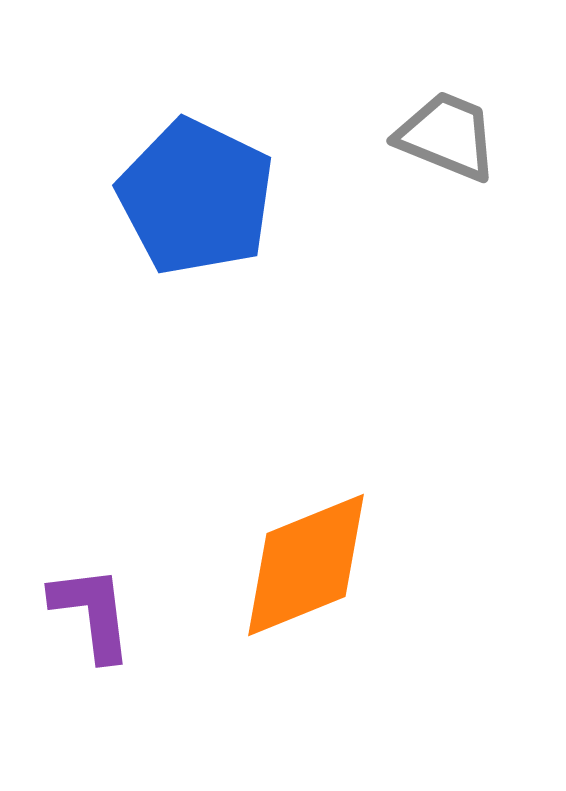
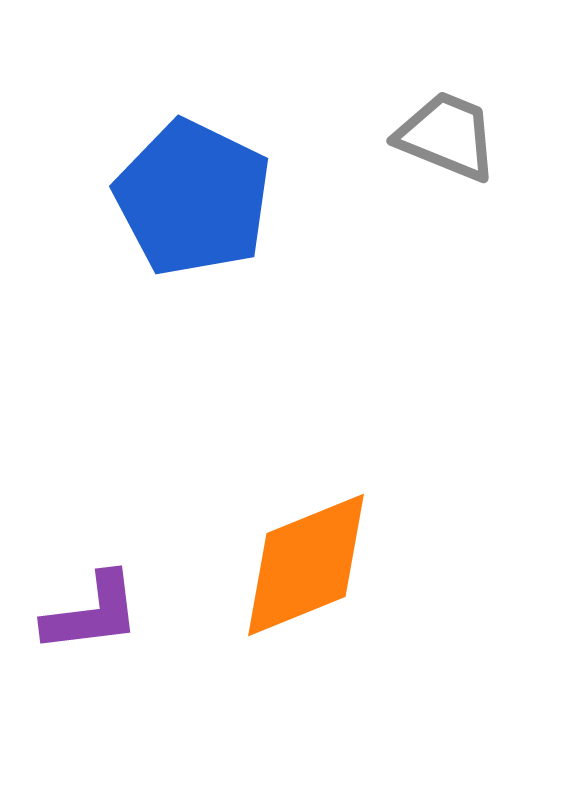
blue pentagon: moved 3 px left, 1 px down
purple L-shape: rotated 90 degrees clockwise
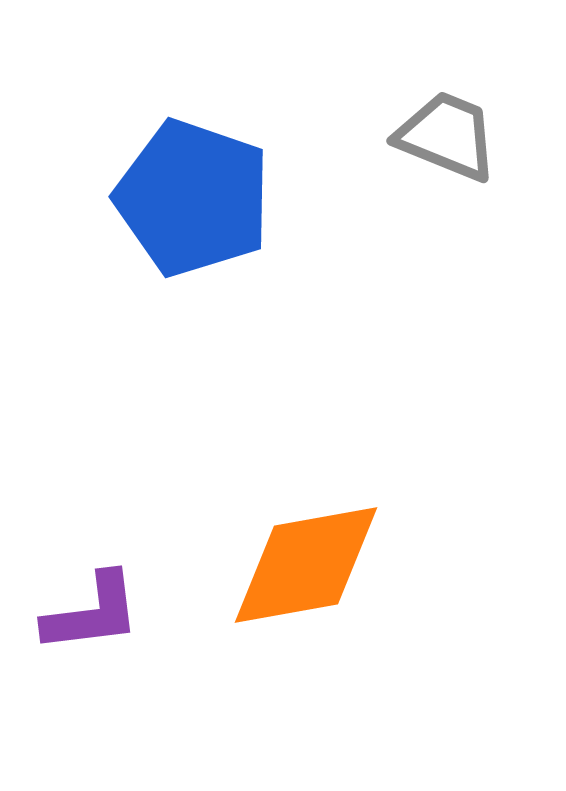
blue pentagon: rotated 7 degrees counterclockwise
orange diamond: rotated 12 degrees clockwise
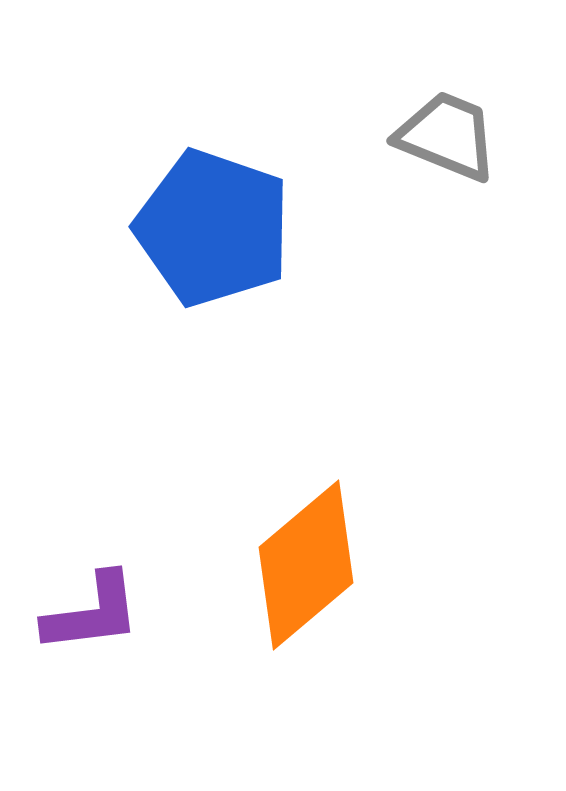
blue pentagon: moved 20 px right, 30 px down
orange diamond: rotated 30 degrees counterclockwise
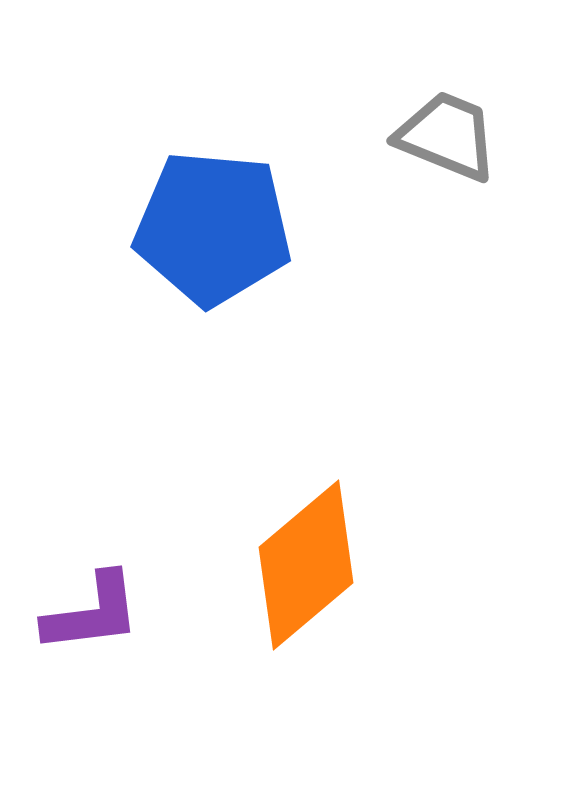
blue pentagon: rotated 14 degrees counterclockwise
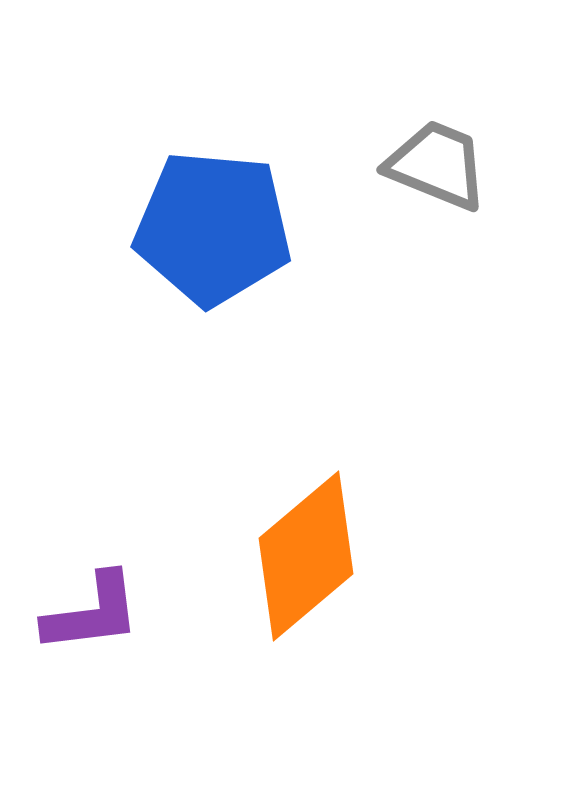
gray trapezoid: moved 10 px left, 29 px down
orange diamond: moved 9 px up
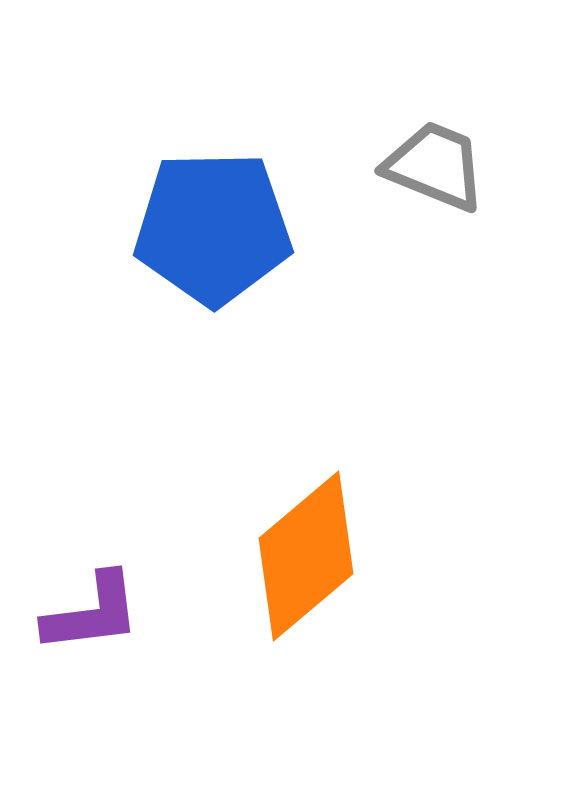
gray trapezoid: moved 2 px left, 1 px down
blue pentagon: rotated 6 degrees counterclockwise
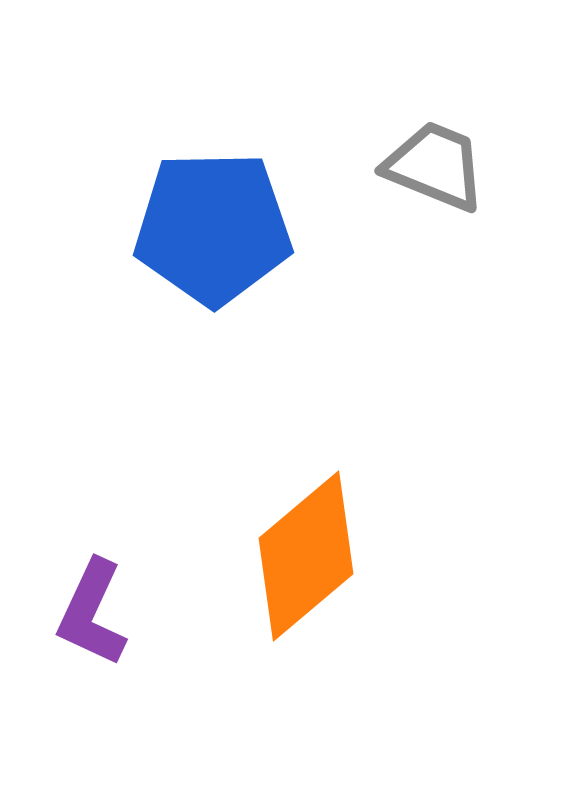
purple L-shape: rotated 122 degrees clockwise
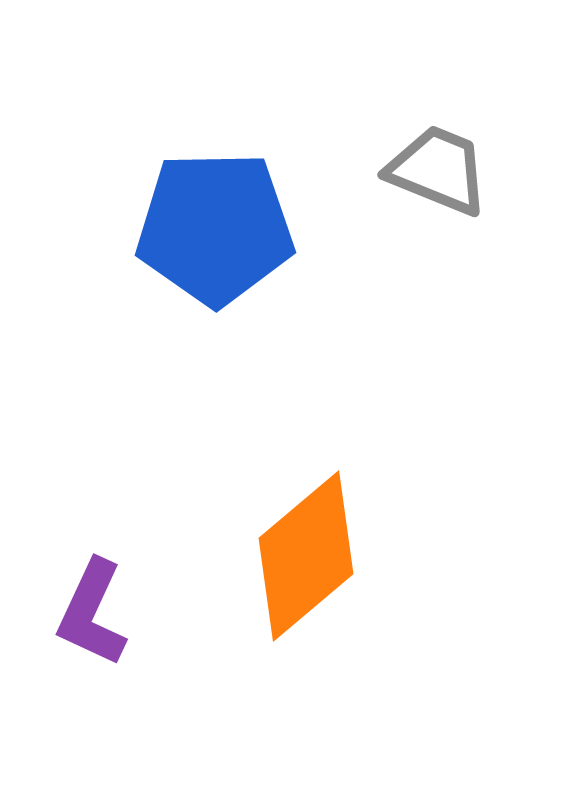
gray trapezoid: moved 3 px right, 4 px down
blue pentagon: moved 2 px right
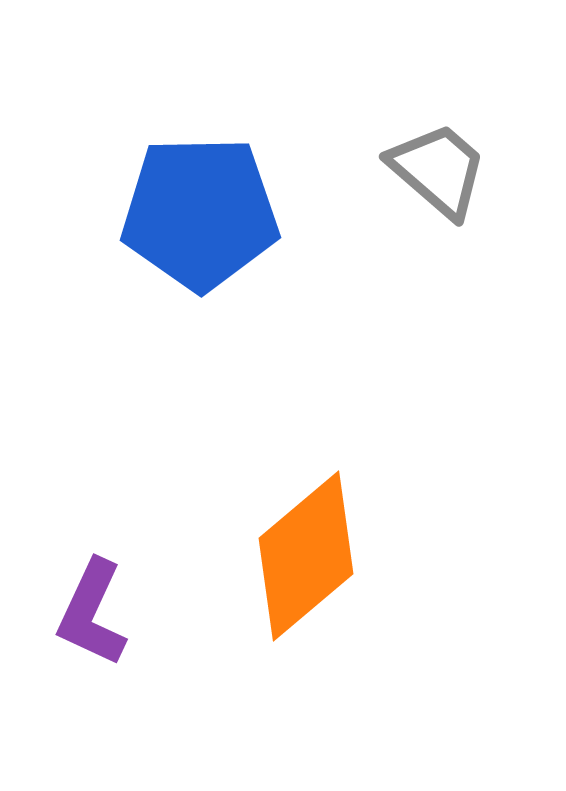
gray trapezoid: rotated 19 degrees clockwise
blue pentagon: moved 15 px left, 15 px up
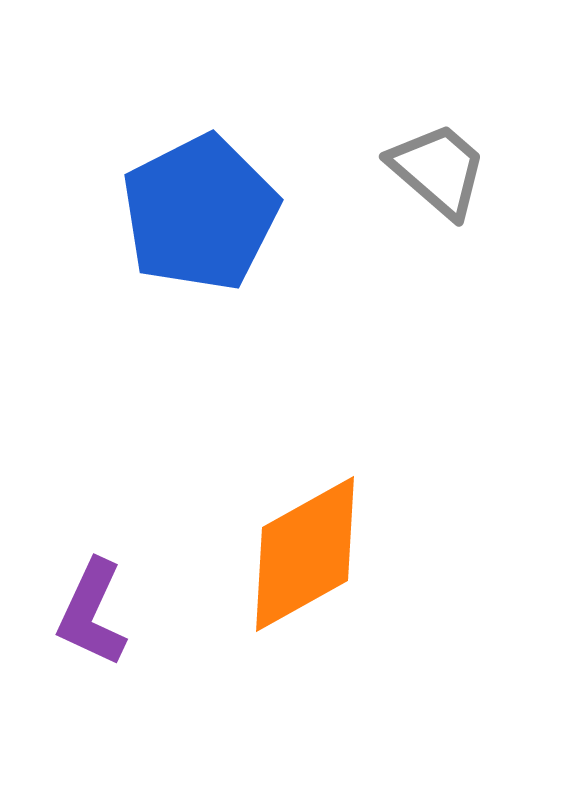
blue pentagon: rotated 26 degrees counterclockwise
orange diamond: moved 1 px left, 2 px up; rotated 11 degrees clockwise
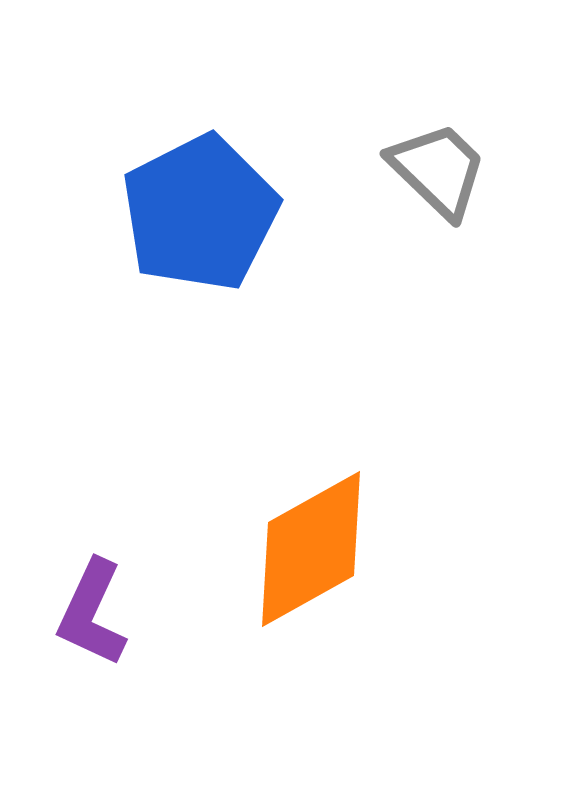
gray trapezoid: rotated 3 degrees clockwise
orange diamond: moved 6 px right, 5 px up
